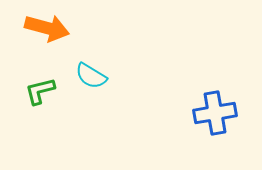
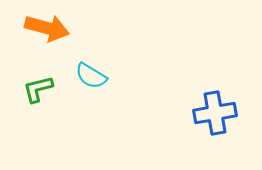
green L-shape: moved 2 px left, 2 px up
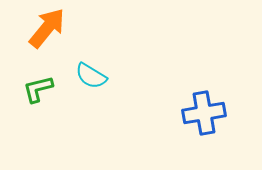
orange arrow: rotated 66 degrees counterclockwise
blue cross: moved 11 px left
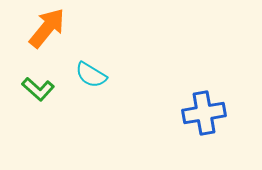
cyan semicircle: moved 1 px up
green L-shape: rotated 124 degrees counterclockwise
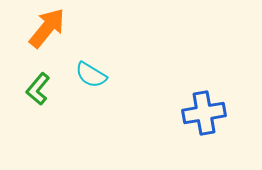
green L-shape: rotated 88 degrees clockwise
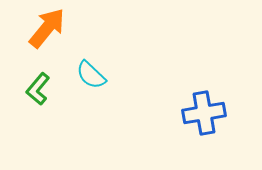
cyan semicircle: rotated 12 degrees clockwise
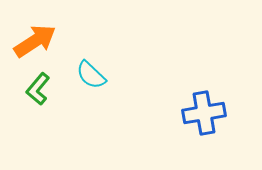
orange arrow: moved 12 px left, 13 px down; rotated 18 degrees clockwise
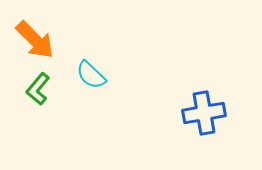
orange arrow: moved 1 px up; rotated 78 degrees clockwise
